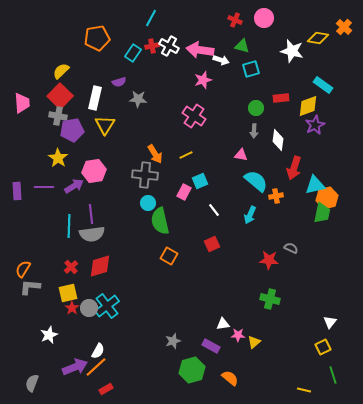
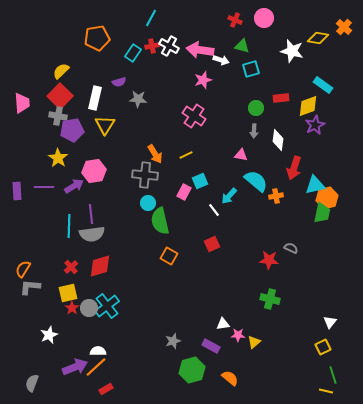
cyan arrow at (250, 215): moved 21 px left, 19 px up; rotated 18 degrees clockwise
white semicircle at (98, 351): rotated 119 degrees counterclockwise
yellow line at (304, 390): moved 22 px right, 1 px down
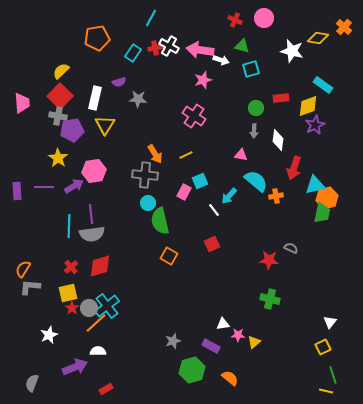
red cross at (152, 46): moved 3 px right, 2 px down
orange line at (96, 367): moved 44 px up
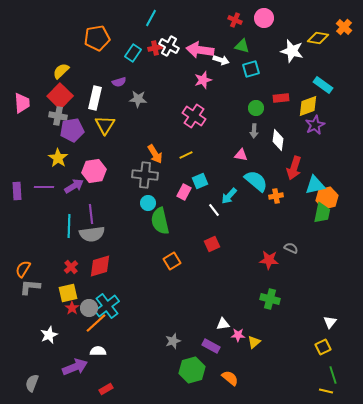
orange square at (169, 256): moved 3 px right, 5 px down; rotated 30 degrees clockwise
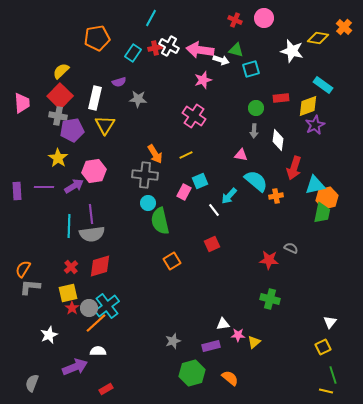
green triangle at (242, 46): moved 6 px left, 4 px down
purple rectangle at (211, 346): rotated 42 degrees counterclockwise
green hexagon at (192, 370): moved 3 px down
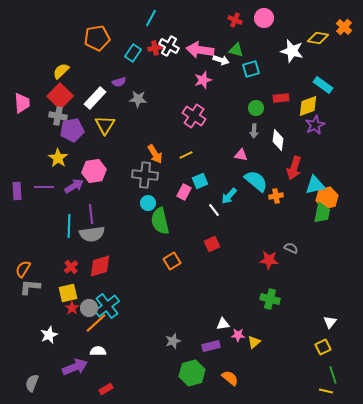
white rectangle at (95, 98): rotated 30 degrees clockwise
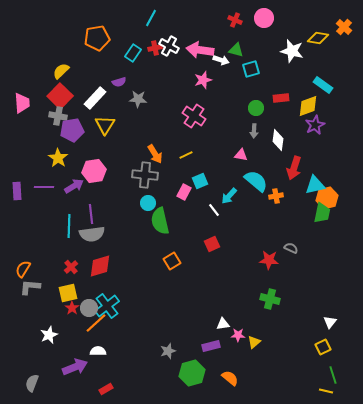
gray star at (173, 341): moved 5 px left, 10 px down
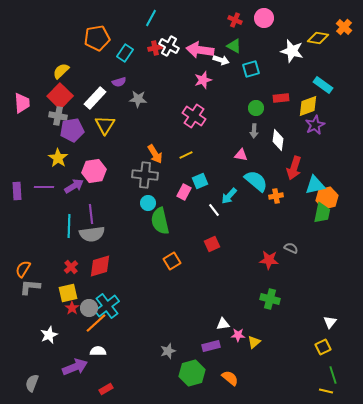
green triangle at (236, 50): moved 2 px left, 4 px up; rotated 14 degrees clockwise
cyan rectangle at (133, 53): moved 8 px left
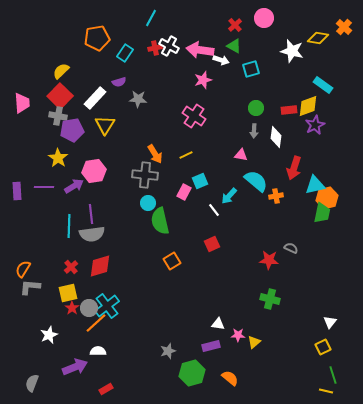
red cross at (235, 20): moved 5 px down; rotated 24 degrees clockwise
red rectangle at (281, 98): moved 8 px right, 12 px down
white diamond at (278, 140): moved 2 px left, 3 px up
white triangle at (223, 324): moved 5 px left; rotated 16 degrees clockwise
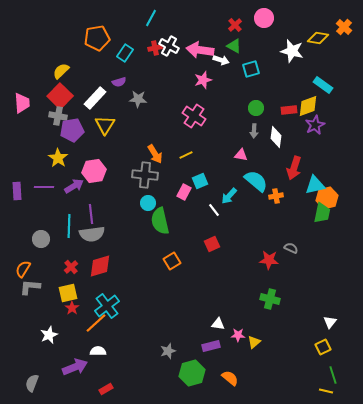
gray circle at (89, 308): moved 48 px left, 69 px up
